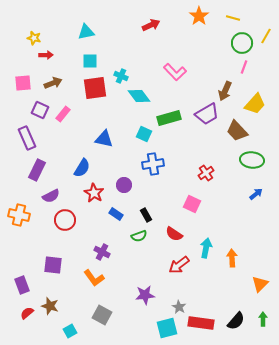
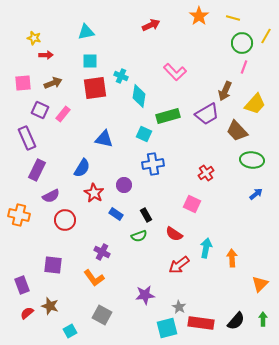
cyan diamond at (139, 96): rotated 45 degrees clockwise
green rectangle at (169, 118): moved 1 px left, 2 px up
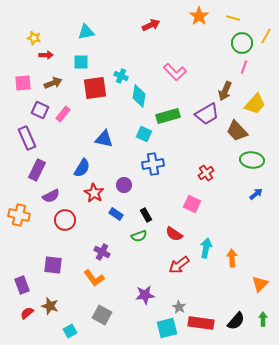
cyan square at (90, 61): moved 9 px left, 1 px down
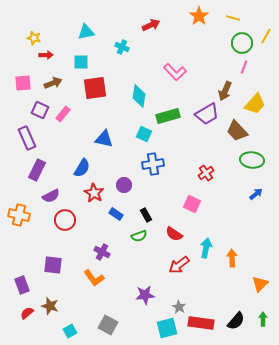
cyan cross at (121, 76): moved 1 px right, 29 px up
gray square at (102, 315): moved 6 px right, 10 px down
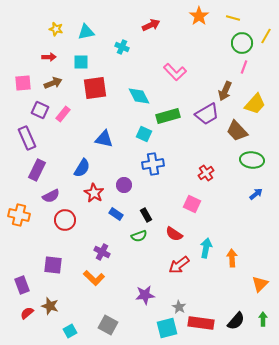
yellow star at (34, 38): moved 22 px right, 9 px up
red arrow at (46, 55): moved 3 px right, 2 px down
cyan diamond at (139, 96): rotated 35 degrees counterclockwise
orange L-shape at (94, 278): rotated 10 degrees counterclockwise
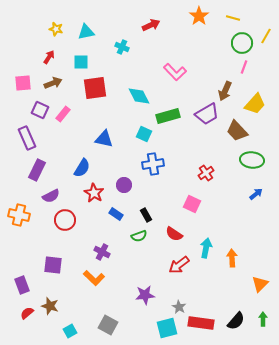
red arrow at (49, 57): rotated 56 degrees counterclockwise
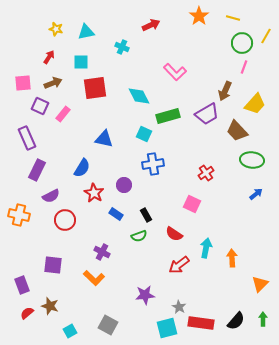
purple square at (40, 110): moved 4 px up
